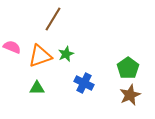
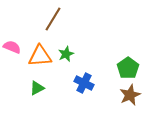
orange triangle: rotated 15 degrees clockwise
green triangle: rotated 28 degrees counterclockwise
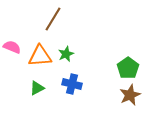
blue cross: moved 12 px left, 1 px down; rotated 12 degrees counterclockwise
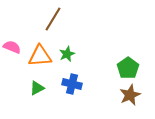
green star: moved 1 px right
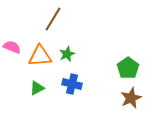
brown star: moved 1 px right, 3 px down
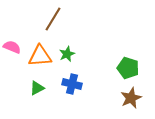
green pentagon: rotated 20 degrees counterclockwise
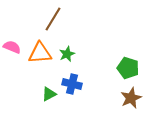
orange triangle: moved 3 px up
green triangle: moved 12 px right, 6 px down
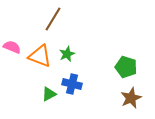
orange triangle: moved 3 px down; rotated 25 degrees clockwise
green pentagon: moved 2 px left, 1 px up
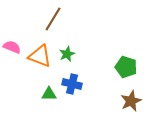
green triangle: rotated 28 degrees clockwise
brown star: moved 3 px down
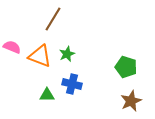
green triangle: moved 2 px left, 1 px down
